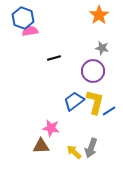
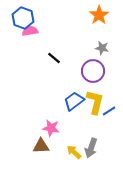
black line: rotated 56 degrees clockwise
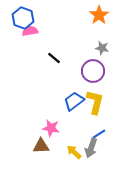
blue line: moved 10 px left, 23 px down
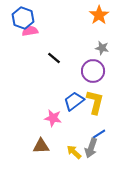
pink star: moved 2 px right, 10 px up
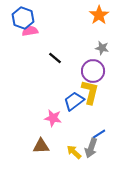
black line: moved 1 px right
yellow L-shape: moved 5 px left, 10 px up
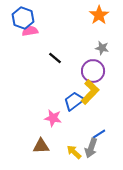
yellow L-shape: rotated 30 degrees clockwise
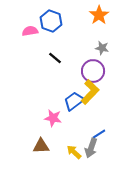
blue hexagon: moved 28 px right, 3 px down
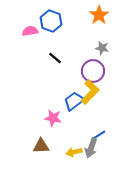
blue line: moved 1 px down
yellow arrow: rotated 56 degrees counterclockwise
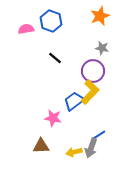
orange star: moved 1 px right, 1 px down; rotated 12 degrees clockwise
pink semicircle: moved 4 px left, 2 px up
